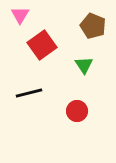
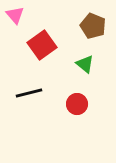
pink triangle: moved 5 px left; rotated 12 degrees counterclockwise
green triangle: moved 1 px right, 1 px up; rotated 18 degrees counterclockwise
red circle: moved 7 px up
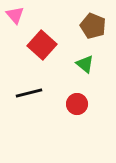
red square: rotated 12 degrees counterclockwise
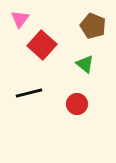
pink triangle: moved 5 px right, 4 px down; rotated 18 degrees clockwise
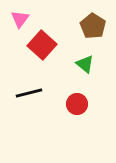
brown pentagon: rotated 10 degrees clockwise
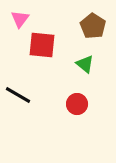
red square: rotated 36 degrees counterclockwise
black line: moved 11 px left, 2 px down; rotated 44 degrees clockwise
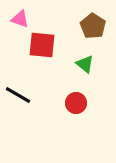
pink triangle: rotated 48 degrees counterclockwise
red circle: moved 1 px left, 1 px up
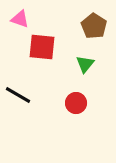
brown pentagon: moved 1 px right
red square: moved 2 px down
green triangle: rotated 30 degrees clockwise
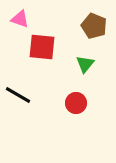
brown pentagon: rotated 10 degrees counterclockwise
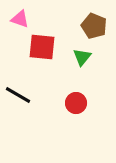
green triangle: moved 3 px left, 7 px up
